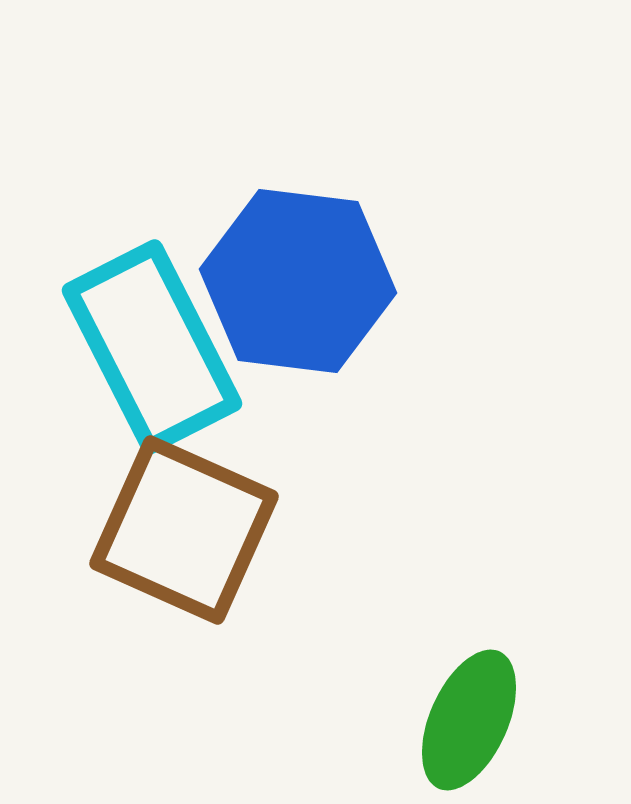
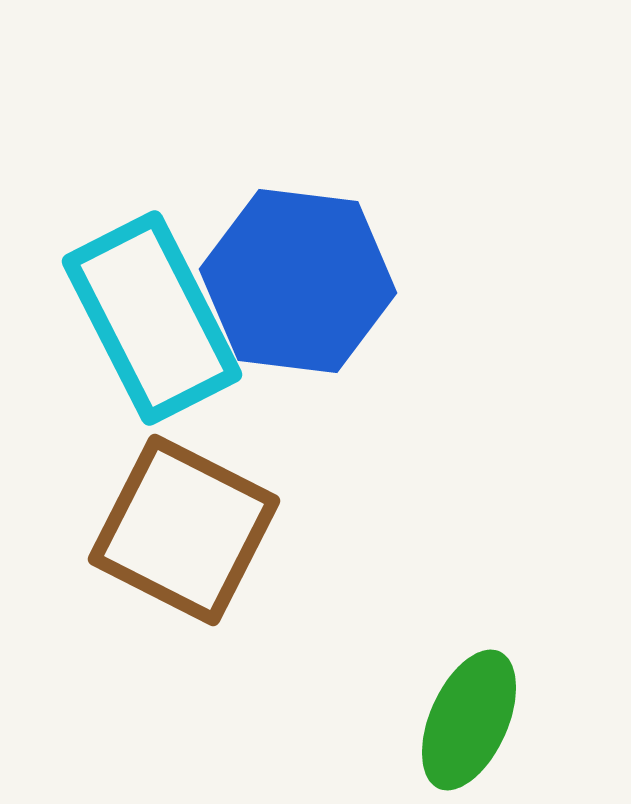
cyan rectangle: moved 29 px up
brown square: rotated 3 degrees clockwise
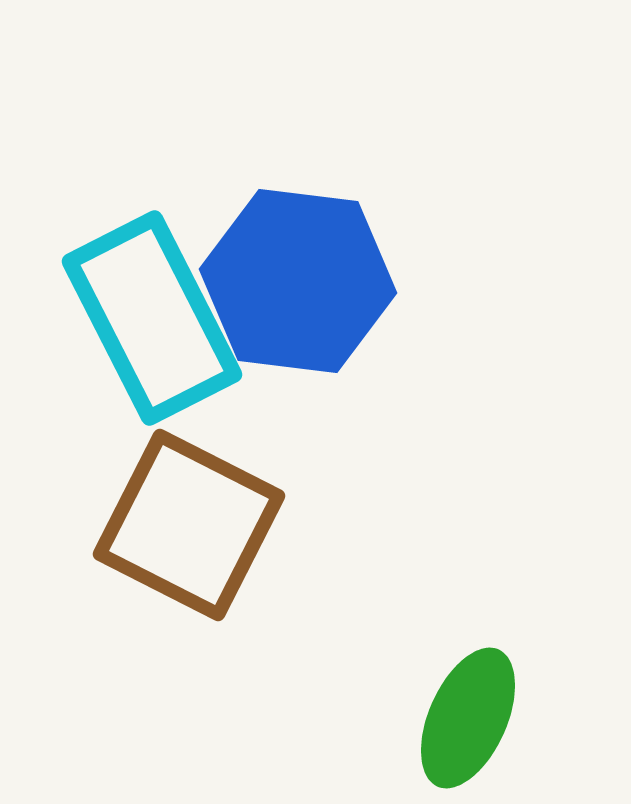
brown square: moved 5 px right, 5 px up
green ellipse: moved 1 px left, 2 px up
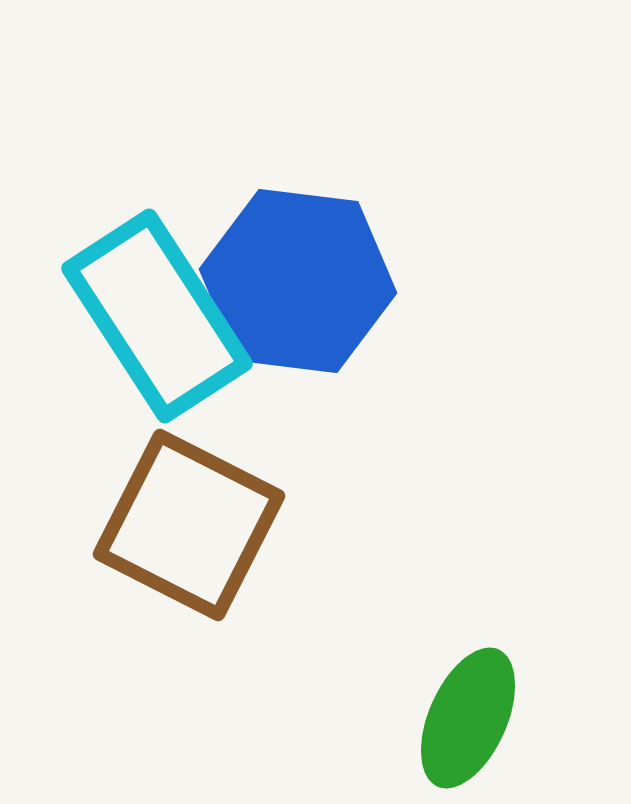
cyan rectangle: moved 5 px right, 2 px up; rotated 6 degrees counterclockwise
